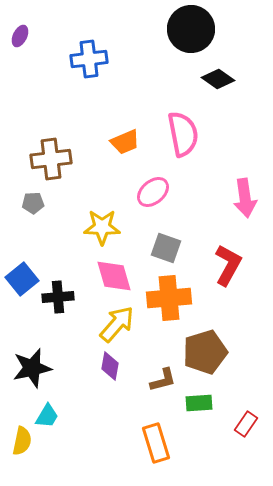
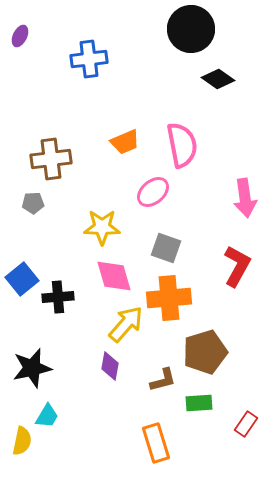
pink semicircle: moved 1 px left, 11 px down
red L-shape: moved 9 px right, 1 px down
yellow arrow: moved 9 px right
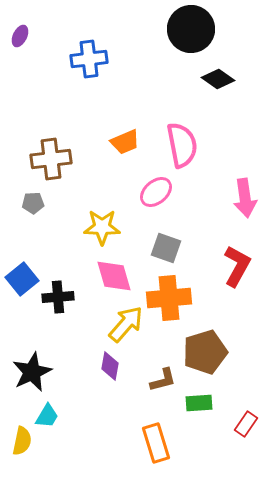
pink ellipse: moved 3 px right
black star: moved 4 px down; rotated 12 degrees counterclockwise
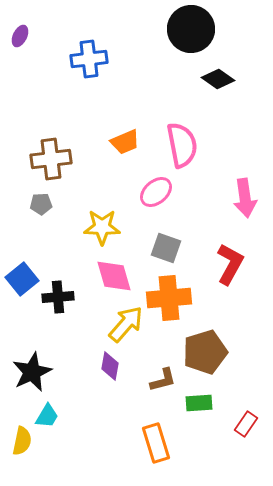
gray pentagon: moved 8 px right, 1 px down
red L-shape: moved 7 px left, 2 px up
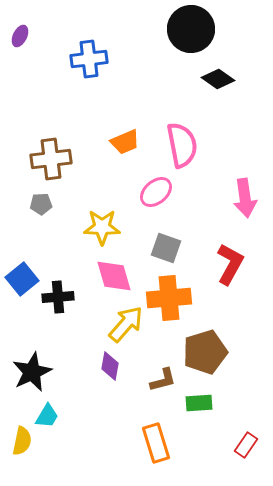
red rectangle: moved 21 px down
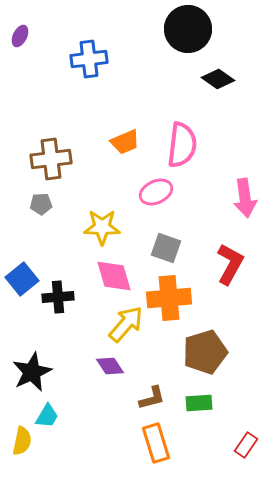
black circle: moved 3 px left
pink semicircle: rotated 18 degrees clockwise
pink ellipse: rotated 16 degrees clockwise
purple diamond: rotated 44 degrees counterclockwise
brown L-shape: moved 11 px left, 18 px down
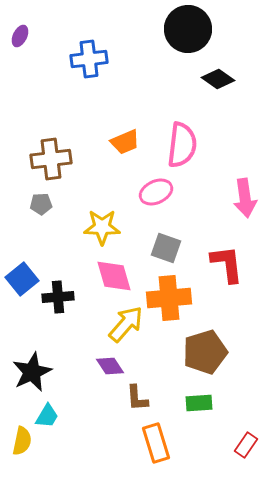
red L-shape: moved 3 px left; rotated 36 degrees counterclockwise
brown L-shape: moved 15 px left; rotated 100 degrees clockwise
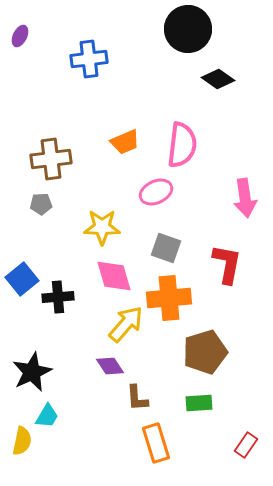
red L-shape: rotated 18 degrees clockwise
